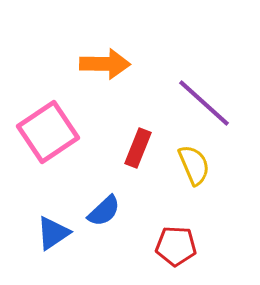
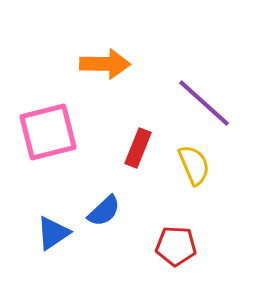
pink square: rotated 20 degrees clockwise
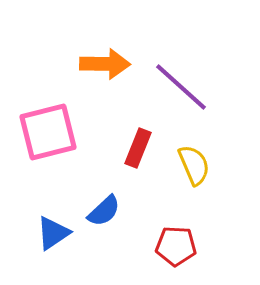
purple line: moved 23 px left, 16 px up
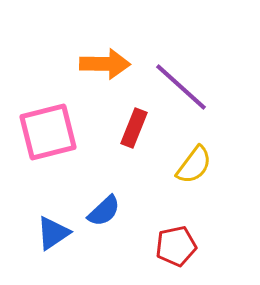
red rectangle: moved 4 px left, 20 px up
yellow semicircle: rotated 60 degrees clockwise
red pentagon: rotated 15 degrees counterclockwise
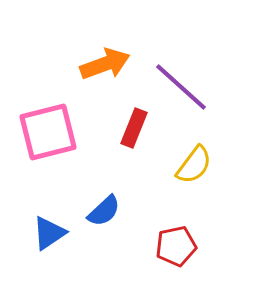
orange arrow: rotated 21 degrees counterclockwise
blue triangle: moved 4 px left
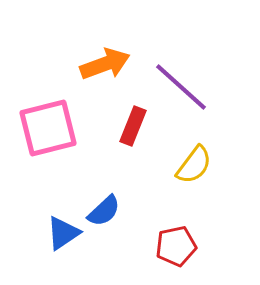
red rectangle: moved 1 px left, 2 px up
pink square: moved 4 px up
blue triangle: moved 14 px right
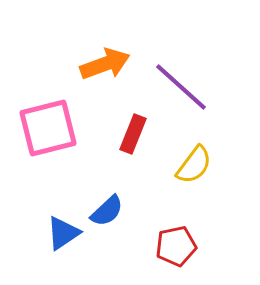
red rectangle: moved 8 px down
blue semicircle: moved 3 px right
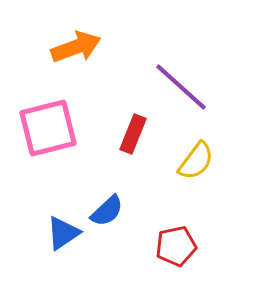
orange arrow: moved 29 px left, 17 px up
yellow semicircle: moved 2 px right, 4 px up
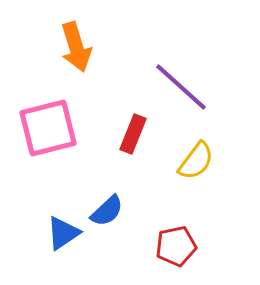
orange arrow: rotated 93 degrees clockwise
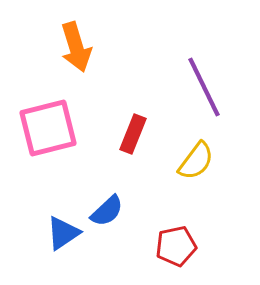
purple line: moved 23 px right; rotated 22 degrees clockwise
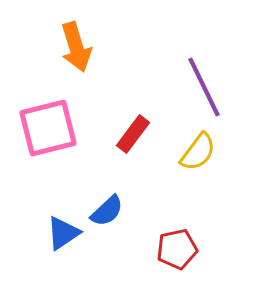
red rectangle: rotated 15 degrees clockwise
yellow semicircle: moved 2 px right, 9 px up
red pentagon: moved 1 px right, 3 px down
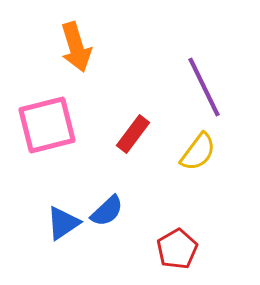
pink square: moved 1 px left, 3 px up
blue triangle: moved 10 px up
red pentagon: rotated 18 degrees counterclockwise
